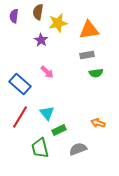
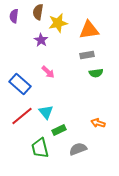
pink arrow: moved 1 px right
cyan triangle: moved 1 px left, 1 px up
red line: moved 2 px right, 1 px up; rotated 20 degrees clockwise
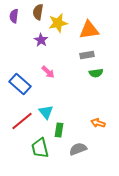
red line: moved 5 px down
green rectangle: rotated 56 degrees counterclockwise
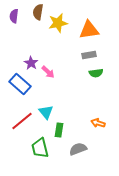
purple star: moved 10 px left, 23 px down
gray rectangle: moved 2 px right
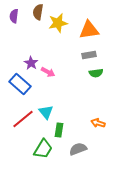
pink arrow: rotated 16 degrees counterclockwise
red line: moved 1 px right, 2 px up
green trapezoid: moved 3 px right, 1 px down; rotated 135 degrees counterclockwise
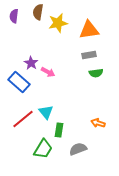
blue rectangle: moved 1 px left, 2 px up
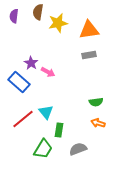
green semicircle: moved 29 px down
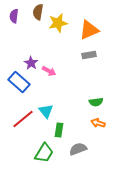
orange triangle: rotated 15 degrees counterclockwise
pink arrow: moved 1 px right, 1 px up
cyan triangle: moved 1 px up
green trapezoid: moved 1 px right, 4 px down
